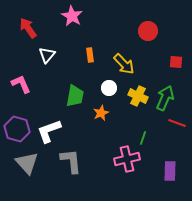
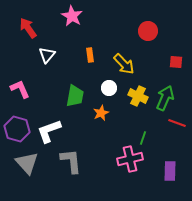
pink L-shape: moved 1 px left, 5 px down
pink cross: moved 3 px right
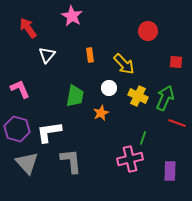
white L-shape: moved 1 px down; rotated 12 degrees clockwise
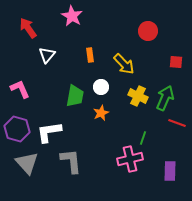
white circle: moved 8 px left, 1 px up
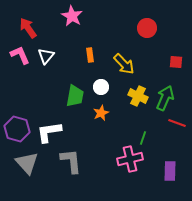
red circle: moved 1 px left, 3 px up
white triangle: moved 1 px left, 1 px down
pink L-shape: moved 34 px up
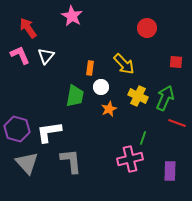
orange rectangle: moved 13 px down; rotated 16 degrees clockwise
orange star: moved 8 px right, 4 px up
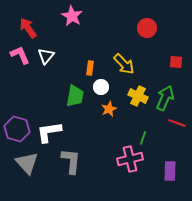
gray L-shape: rotated 12 degrees clockwise
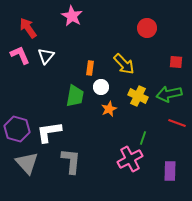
green arrow: moved 4 px right, 4 px up; rotated 125 degrees counterclockwise
pink cross: rotated 15 degrees counterclockwise
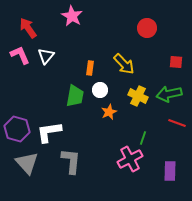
white circle: moved 1 px left, 3 px down
orange star: moved 3 px down
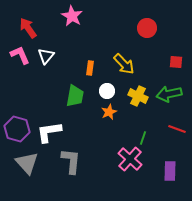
white circle: moved 7 px right, 1 px down
red line: moved 6 px down
pink cross: rotated 20 degrees counterclockwise
